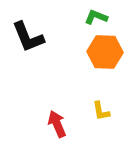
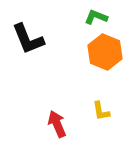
black L-shape: moved 2 px down
orange hexagon: rotated 20 degrees clockwise
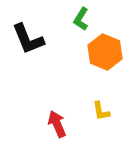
green L-shape: moved 15 px left, 2 px down; rotated 80 degrees counterclockwise
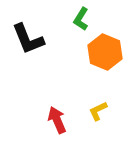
yellow L-shape: moved 3 px left; rotated 75 degrees clockwise
red arrow: moved 4 px up
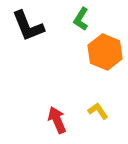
black L-shape: moved 13 px up
yellow L-shape: rotated 80 degrees clockwise
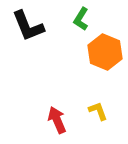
yellow L-shape: rotated 15 degrees clockwise
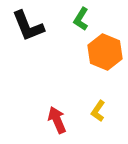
yellow L-shape: rotated 125 degrees counterclockwise
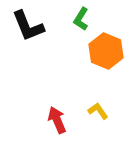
orange hexagon: moved 1 px right, 1 px up
yellow L-shape: rotated 110 degrees clockwise
